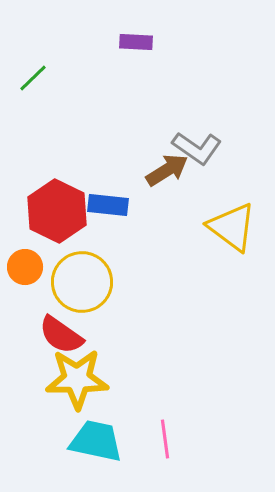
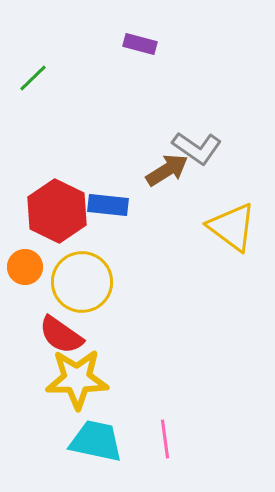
purple rectangle: moved 4 px right, 2 px down; rotated 12 degrees clockwise
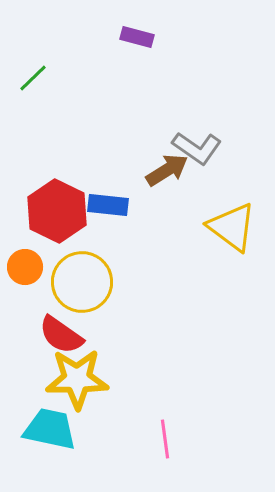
purple rectangle: moved 3 px left, 7 px up
cyan trapezoid: moved 46 px left, 12 px up
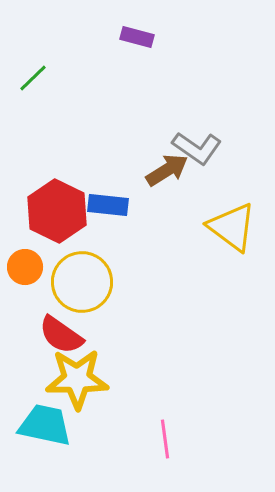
cyan trapezoid: moved 5 px left, 4 px up
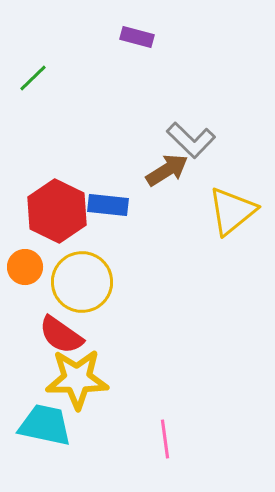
gray L-shape: moved 6 px left, 8 px up; rotated 9 degrees clockwise
yellow triangle: moved 16 px up; rotated 44 degrees clockwise
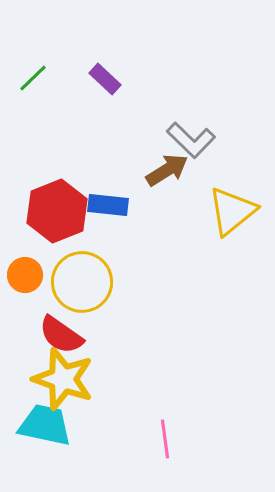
purple rectangle: moved 32 px left, 42 px down; rotated 28 degrees clockwise
red hexagon: rotated 12 degrees clockwise
orange circle: moved 8 px down
yellow star: moved 14 px left; rotated 20 degrees clockwise
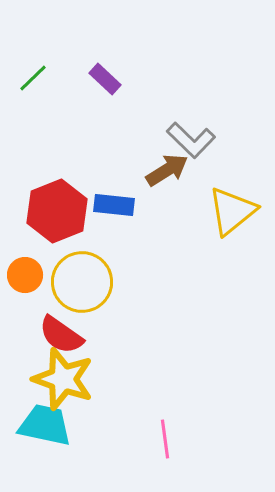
blue rectangle: moved 6 px right
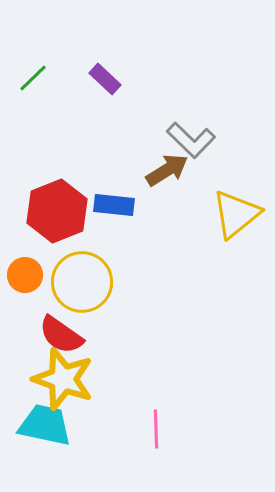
yellow triangle: moved 4 px right, 3 px down
pink line: moved 9 px left, 10 px up; rotated 6 degrees clockwise
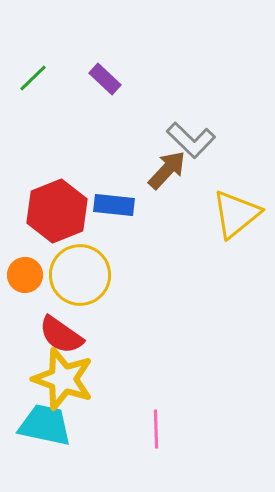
brown arrow: rotated 15 degrees counterclockwise
yellow circle: moved 2 px left, 7 px up
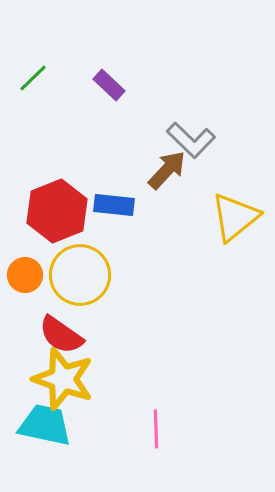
purple rectangle: moved 4 px right, 6 px down
yellow triangle: moved 1 px left, 3 px down
